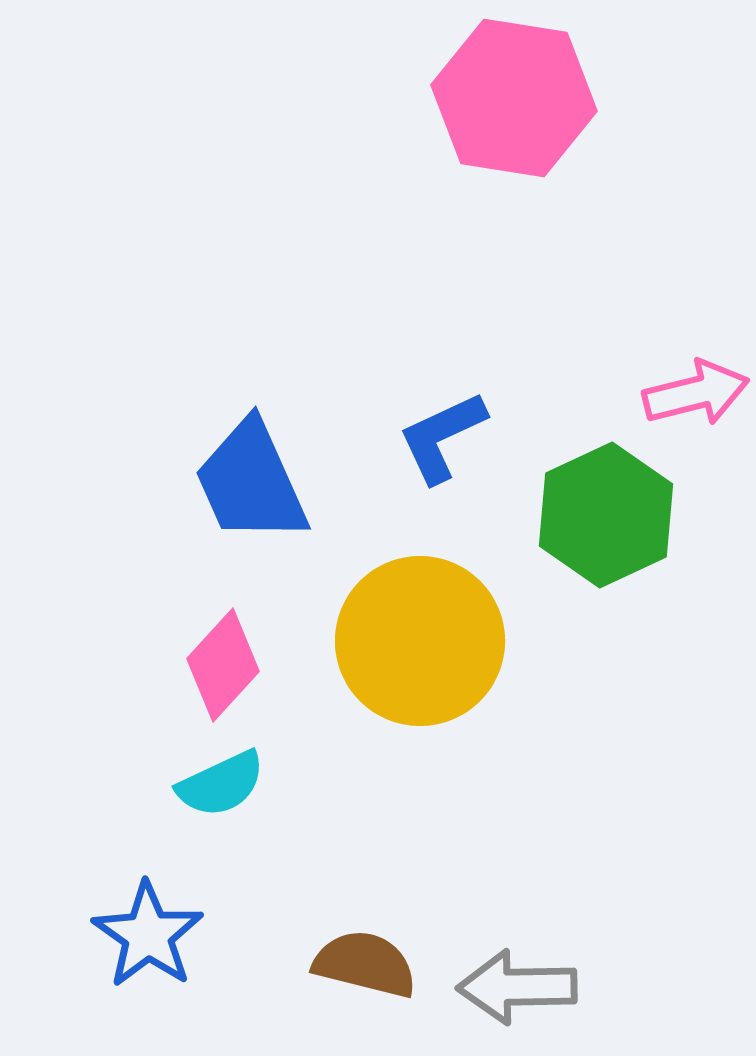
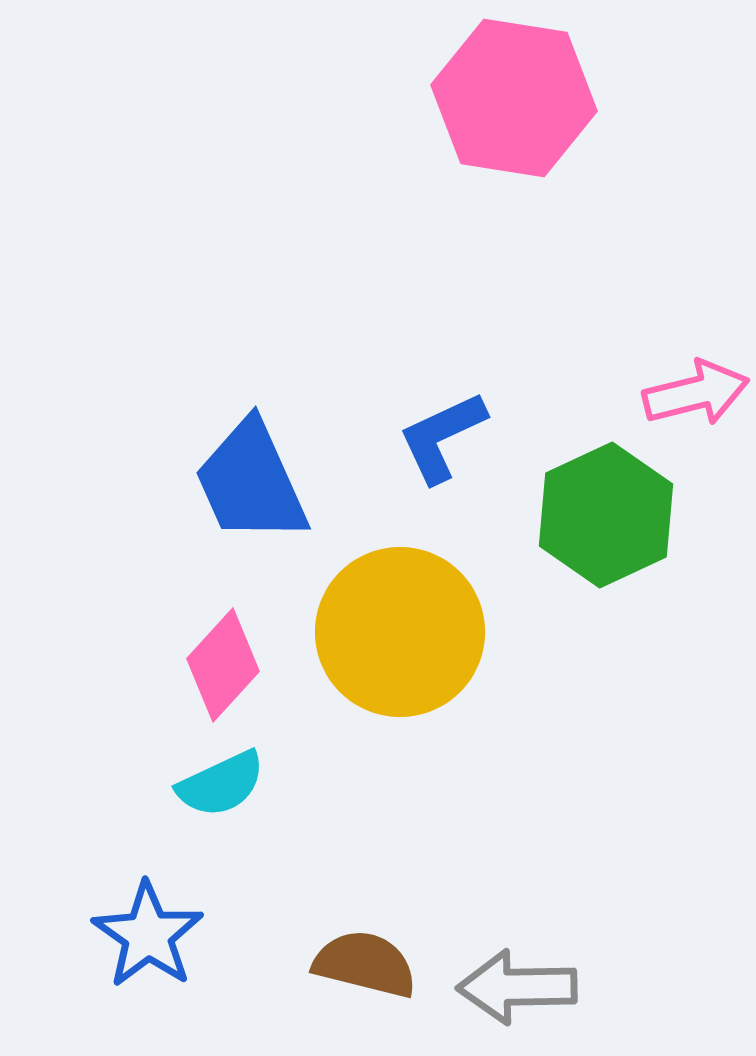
yellow circle: moved 20 px left, 9 px up
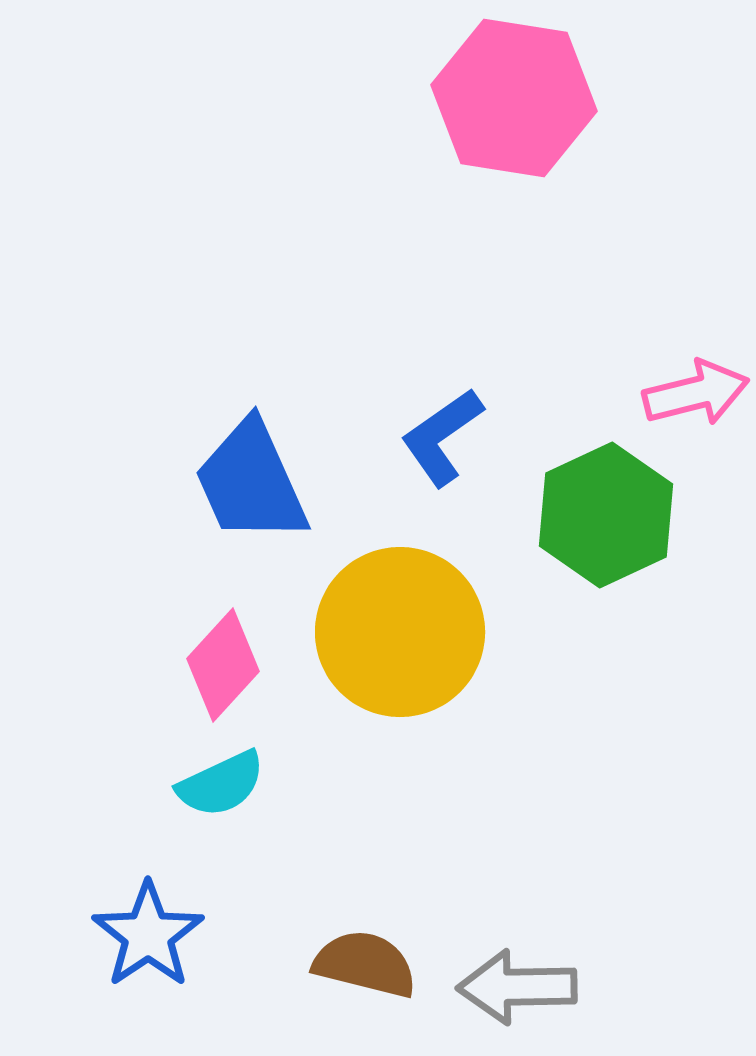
blue L-shape: rotated 10 degrees counterclockwise
blue star: rotated 3 degrees clockwise
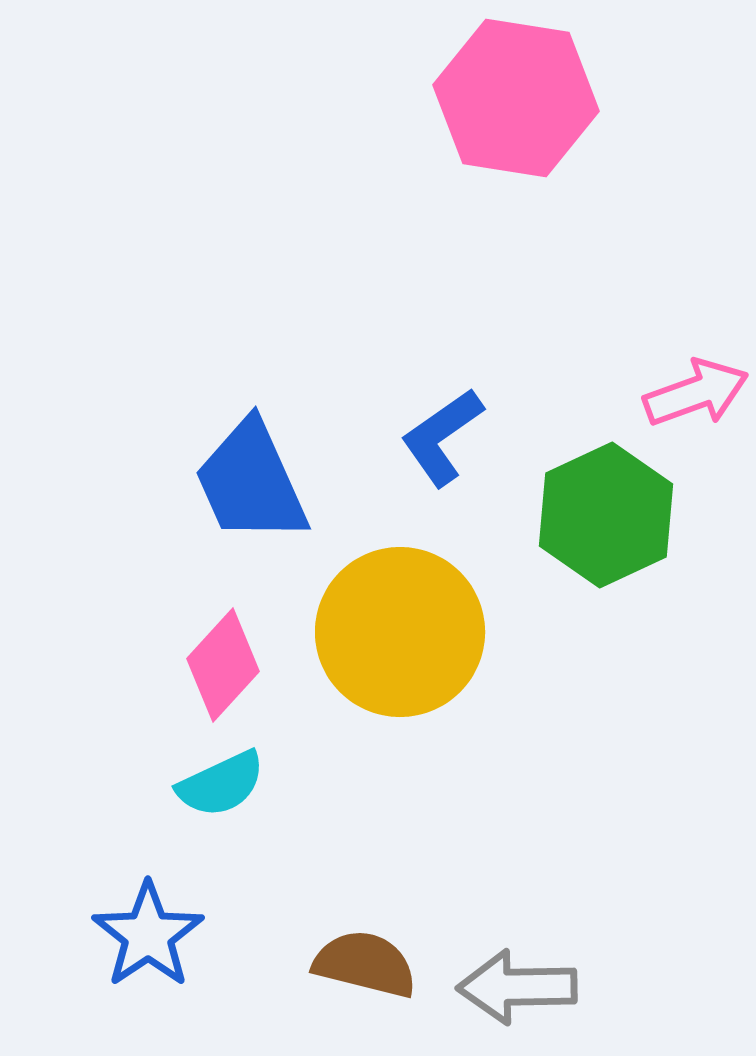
pink hexagon: moved 2 px right
pink arrow: rotated 6 degrees counterclockwise
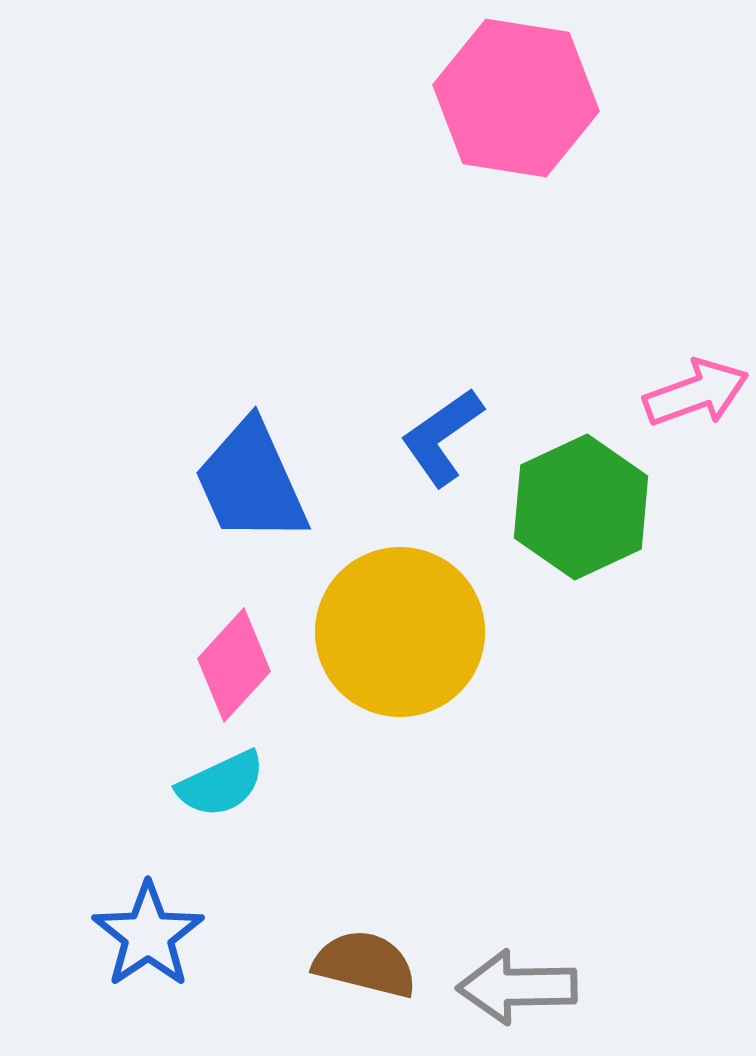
green hexagon: moved 25 px left, 8 px up
pink diamond: moved 11 px right
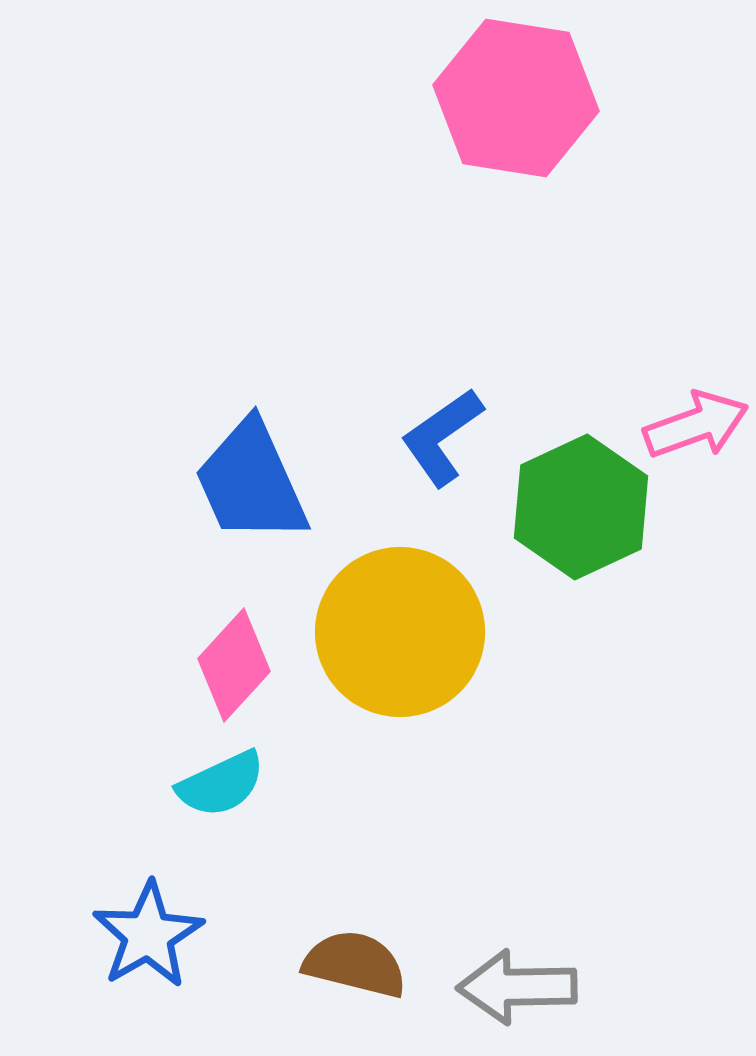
pink arrow: moved 32 px down
blue star: rotated 4 degrees clockwise
brown semicircle: moved 10 px left
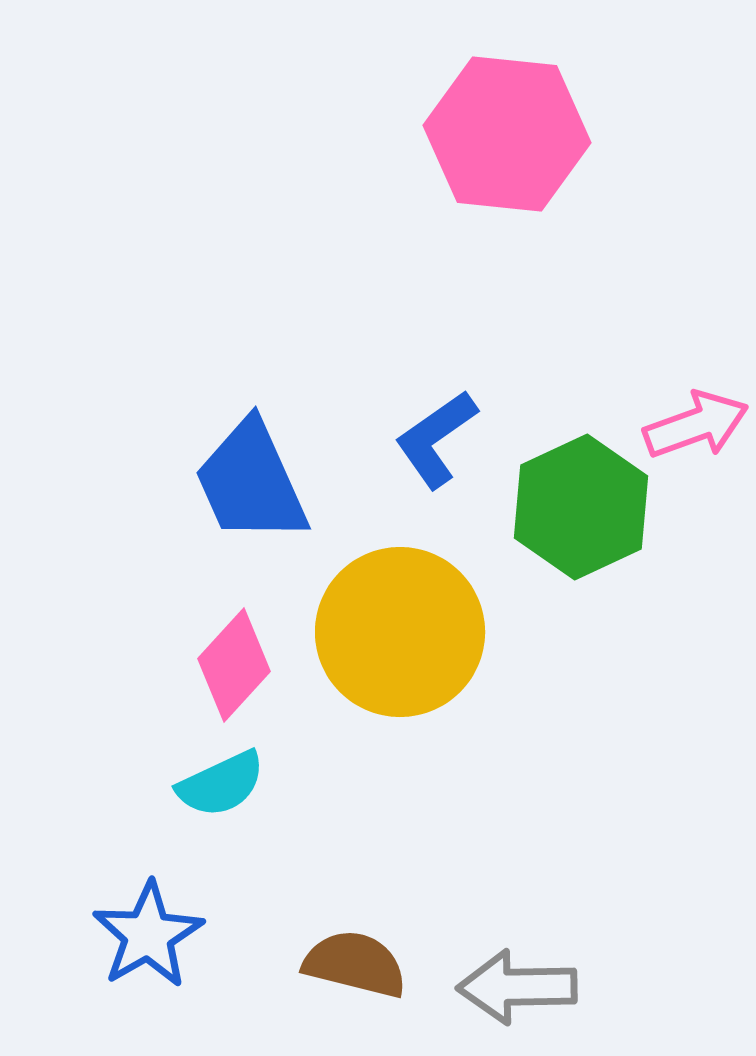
pink hexagon: moved 9 px left, 36 px down; rotated 3 degrees counterclockwise
blue L-shape: moved 6 px left, 2 px down
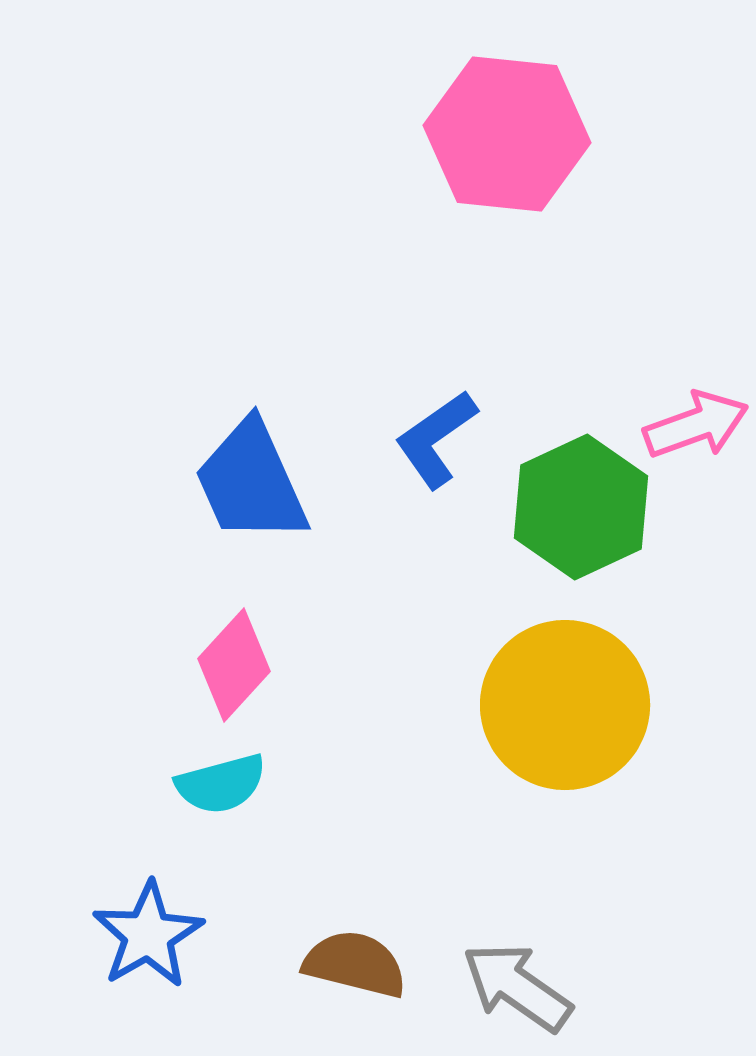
yellow circle: moved 165 px right, 73 px down
cyan semicircle: rotated 10 degrees clockwise
gray arrow: rotated 36 degrees clockwise
